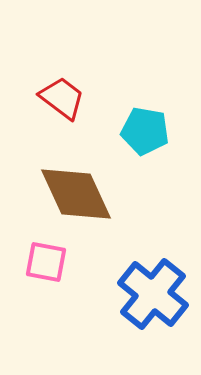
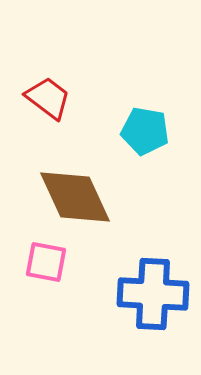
red trapezoid: moved 14 px left
brown diamond: moved 1 px left, 3 px down
blue cross: rotated 36 degrees counterclockwise
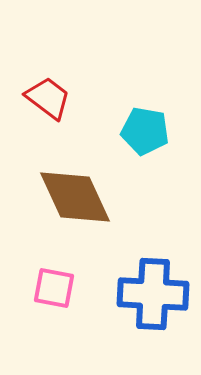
pink square: moved 8 px right, 26 px down
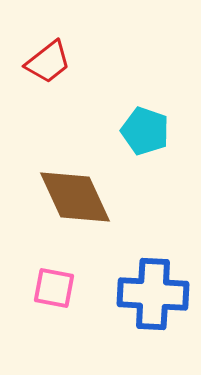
red trapezoid: moved 36 px up; rotated 105 degrees clockwise
cyan pentagon: rotated 9 degrees clockwise
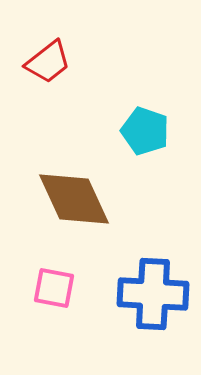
brown diamond: moved 1 px left, 2 px down
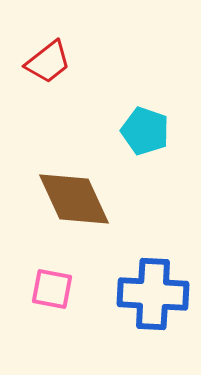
pink square: moved 2 px left, 1 px down
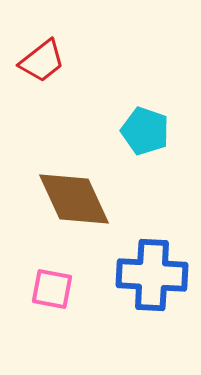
red trapezoid: moved 6 px left, 1 px up
blue cross: moved 1 px left, 19 px up
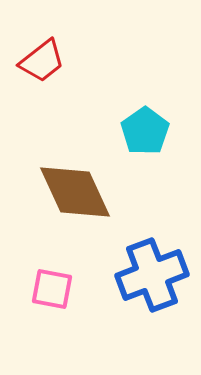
cyan pentagon: rotated 18 degrees clockwise
brown diamond: moved 1 px right, 7 px up
blue cross: rotated 24 degrees counterclockwise
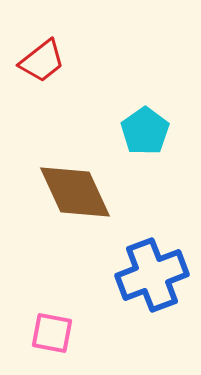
pink square: moved 44 px down
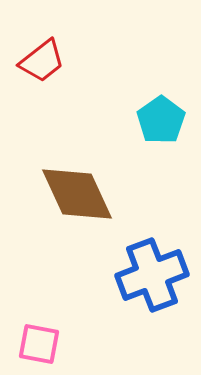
cyan pentagon: moved 16 px right, 11 px up
brown diamond: moved 2 px right, 2 px down
pink square: moved 13 px left, 11 px down
